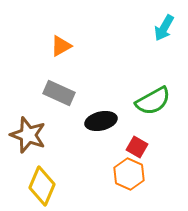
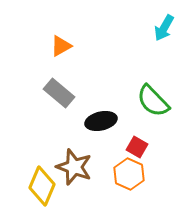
gray rectangle: rotated 16 degrees clockwise
green semicircle: rotated 75 degrees clockwise
brown star: moved 46 px right, 32 px down
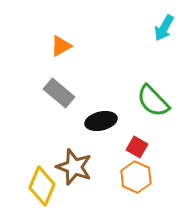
orange hexagon: moved 7 px right, 3 px down
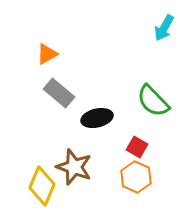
orange triangle: moved 14 px left, 8 px down
black ellipse: moved 4 px left, 3 px up
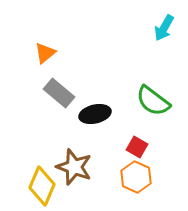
orange triangle: moved 2 px left, 1 px up; rotated 10 degrees counterclockwise
green semicircle: rotated 9 degrees counterclockwise
black ellipse: moved 2 px left, 4 px up
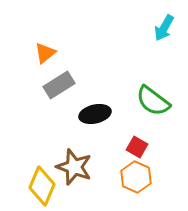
gray rectangle: moved 8 px up; rotated 72 degrees counterclockwise
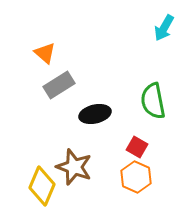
orange triangle: rotated 40 degrees counterclockwise
green semicircle: rotated 42 degrees clockwise
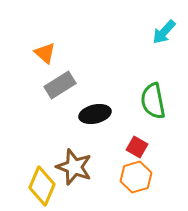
cyan arrow: moved 4 px down; rotated 12 degrees clockwise
gray rectangle: moved 1 px right
orange hexagon: rotated 20 degrees clockwise
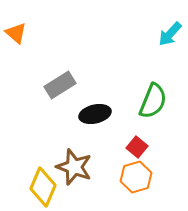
cyan arrow: moved 6 px right, 2 px down
orange triangle: moved 29 px left, 20 px up
green semicircle: rotated 147 degrees counterclockwise
red square: rotated 10 degrees clockwise
yellow diamond: moved 1 px right, 1 px down
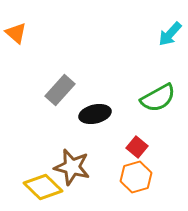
gray rectangle: moved 5 px down; rotated 16 degrees counterclockwise
green semicircle: moved 5 px right, 3 px up; rotated 39 degrees clockwise
brown star: moved 2 px left; rotated 6 degrees counterclockwise
yellow diamond: rotated 69 degrees counterclockwise
